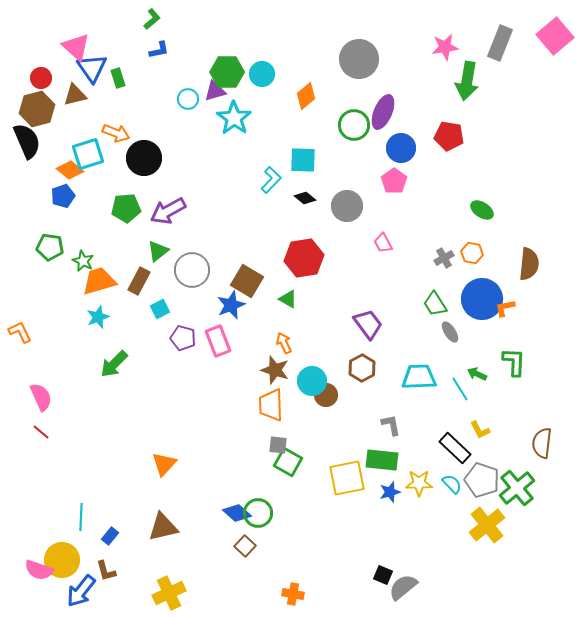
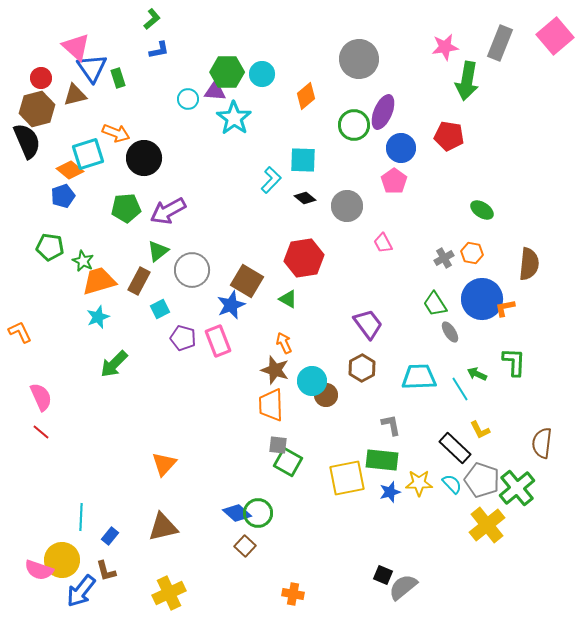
purple triangle at (215, 91): rotated 20 degrees clockwise
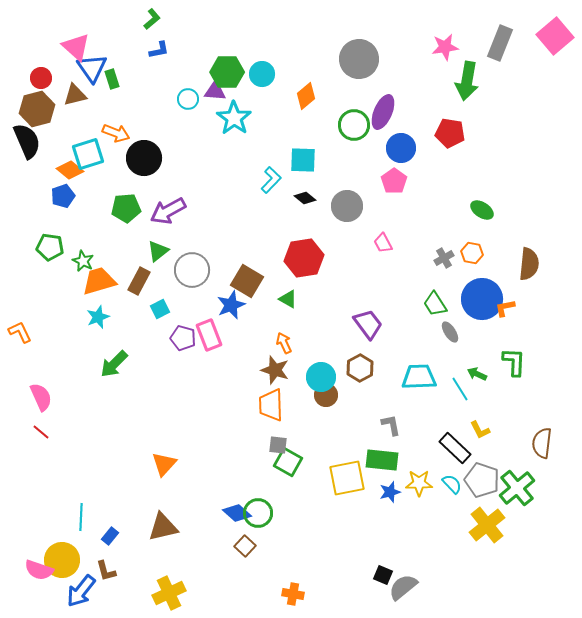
green rectangle at (118, 78): moved 6 px left, 1 px down
red pentagon at (449, 136): moved 1 px right, 3 px up
pink rectangle at (218, 341): moved 9 px left, 6 px up
brown hexagon at (362, 368): moved 2 px left
cyan circle at (312, 381): moved 9 px right, 4 px up
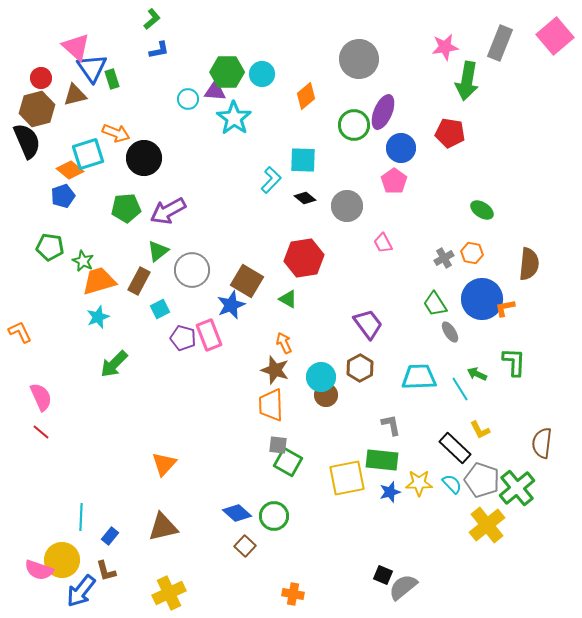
green circle at (258, 513): moved 16 px right, 3 px down
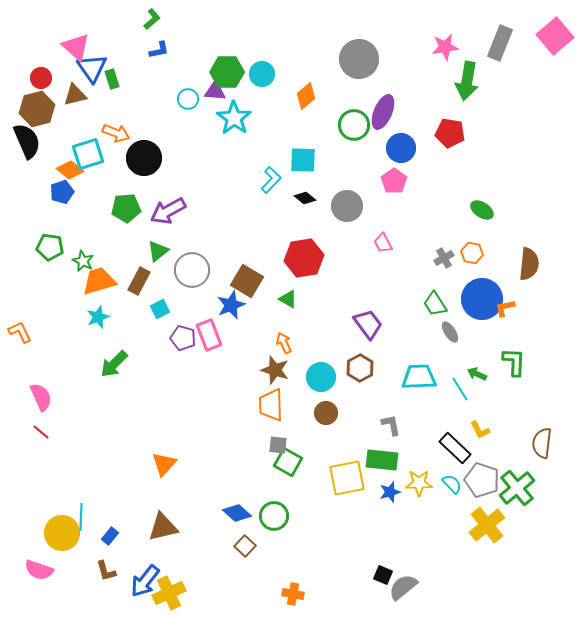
blue pentagon at (63, 196): moved 1 px left, 4 px up
brown circle at (326, 395): moved 18 px down
yellow circle at (62, 560): moved 27 px up
blue arrow at (81, 591): moved 64 px right, 10 px up
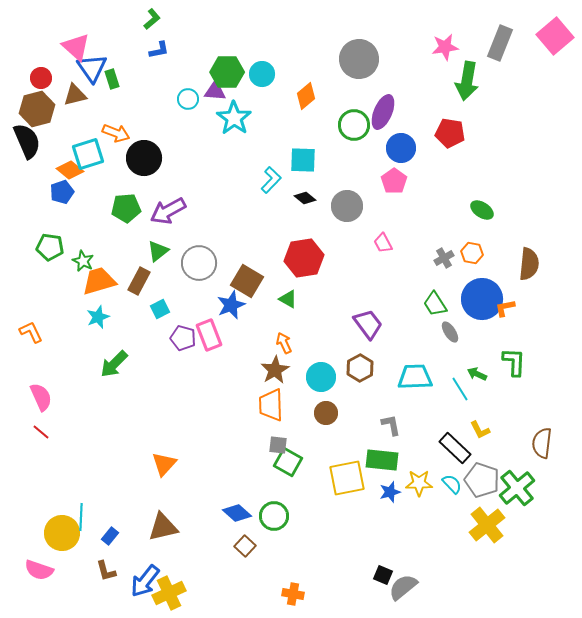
gray circle at (192, 270): moved 7 px right, 7 px up
orange L-shape at (20, 332): moved 11 px right
brown star at (275, 370): rotated 24 degrees clockwise
cyan trapezoid at (419, 377): moved 4 px left
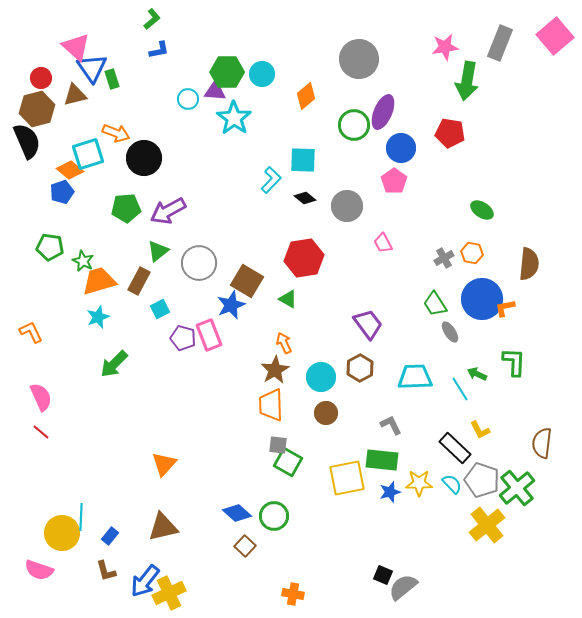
gray L-shape at (391, 425): rotated 15 degrees counterclockwise
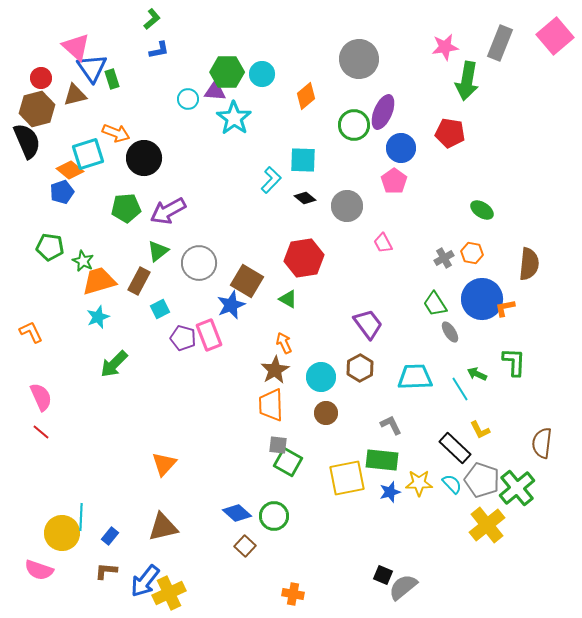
brown L-shape at (106, 571): rotated 110 degrees clockwise
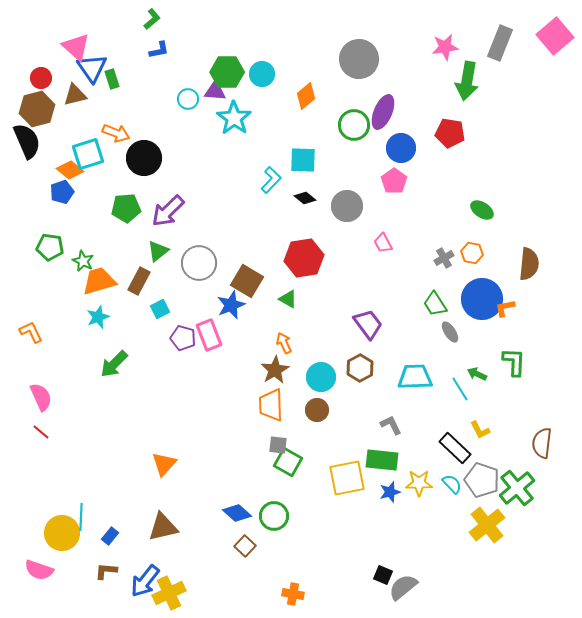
purple arrow at (168, 211): rotated 15 degrees counterclockwise
brown circle at (326, 413): moved 9 px left, 3 px up
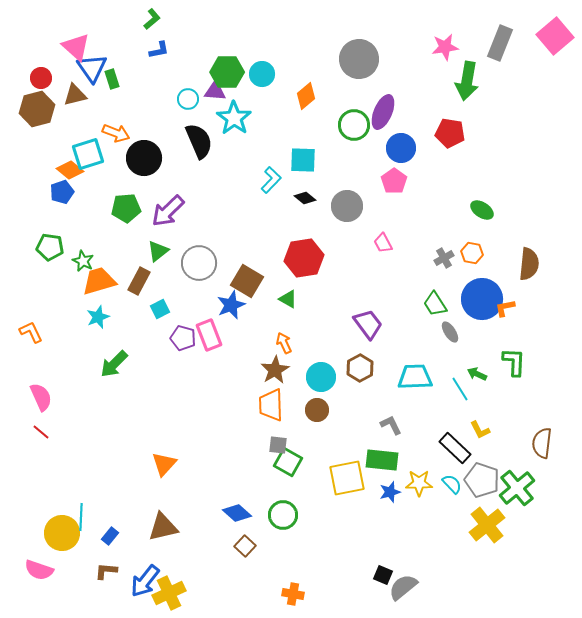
black semicircle at (27, 141): moved 172 px right
green circle at (274, 516): moved 9 px right, 1 px up
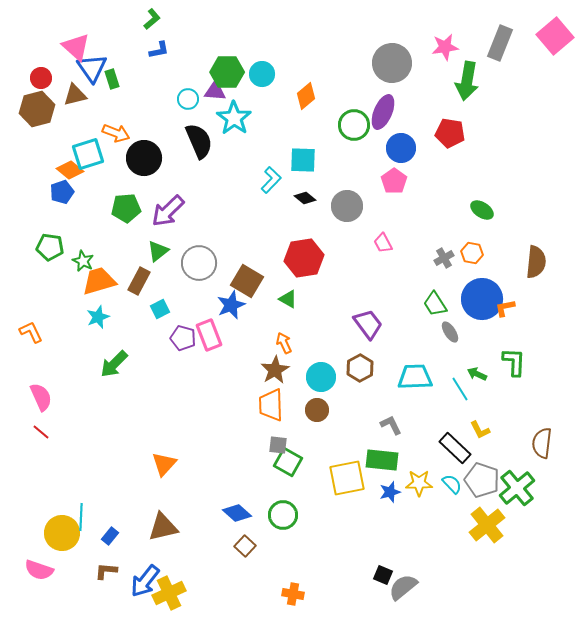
gray circle at (359, 59): moved 33 px right, 4 px down
brown semicircle at (529, 264): moved 7 px right, 2 px up
